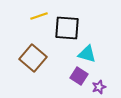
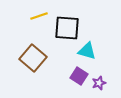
cyan triangle: moved 3 px up
purple star: moved 4 px up
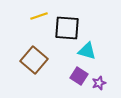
brown square: moved 1 px right, 2 px down
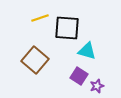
yellow line: moved 1 px right, 2 px down
brown square: moved 1 px right
purple star: moved 2 px left, 3 px down
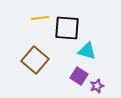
yellow line: rotated 12 degrees clockwise
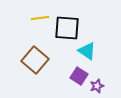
cyan triangle: rotated 18 degrees clockwise
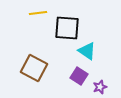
yellow line: moved 2 px left, 5 px up
brown square: moved 1 px left, 8 px down; rotated 12 degrees counterclockwise
purple star: moved 3 px right, 1 px down
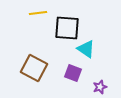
cyan triangle: moved 1 px left, 2 px up
purple square: moved 6 px left, 3 px up; rotated 12 degrees counterclockwise
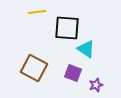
yellow line: moved 1 px left, 1 px up
purple star: moved 4 px left, 2 px up
